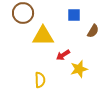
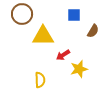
brown circle: moved 1 px left, 1 px down
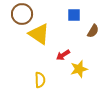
yellow triangle: moved 4 px left, 2 px up; rotated 35 degrees clockwise
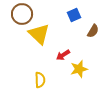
blue square: rotated 24 degrees counterclockwise
yellow triangle: rotated 10 degrees clockwise
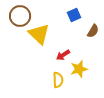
brown circle: moved 2 px left, 2 px down
yellow semicircle: moved 18 px right
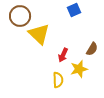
blue square: moved 5 px up
brown semicircle: moved 1 px left, 18 px down
red arrow: rotated 32 degrees counterclockwise
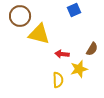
yellow triangle: rotated 30 degrees counterclockwise
red arrow: moved 1 px left, 1 px up; rotated 72 degrees clockwise
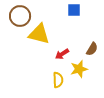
blue square: rotated 24 degrees clockwise
red arrow: rotated 40 degrees counterclockwise
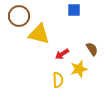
brown circle: moved 1 px left
brown semicircle: rotated 64 degrees counterclockwise
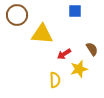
blue square: moved 1 px right, 1 px down
brown circle: moved 2 px left, 1 px up
yellow triangle: moved 3 px right; rotated 10 degrees counterclockwise
red arrow: moved 2 px right
yellow semicircle: moved 3 px left
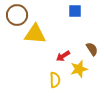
yellow triangle: moved 7 px left
red arrow: moved 1 px left, 2 px down
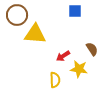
yellow star: rotated 24 degrees clockwise
